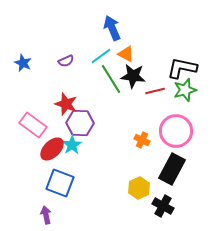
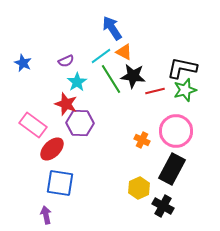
blue arrow: rotated 10 degrees counterclockwise
orange triangle: moved 2 px left, 2 px up
cyan star: moved 5 px right, 63 px up
blue square: rotated 12 degrees counterclockwise
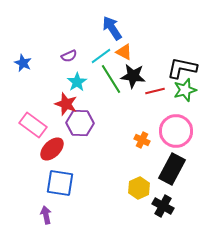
purple semicircle: moved 3 px right, 5 px up
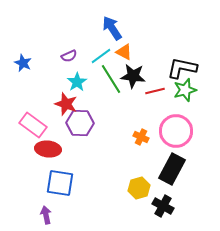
orange cross: moved 1 px left, 3 px up
red ellipse: moved 4 px left; rotated 50 degrees clockwise
yellow hexagon: rotated 10 degrees clockwise
